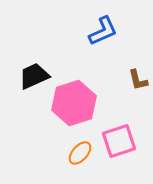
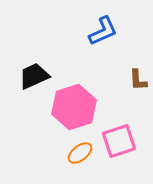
brown L-shape: rotated 10 degrees clockwise
pink hexagon: moved 4 px down
orange ellipse: rotated 10 degrees clockwise
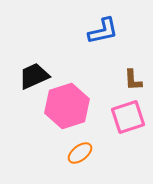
blue L-shape: rotated 12 degrees clockwise
brown L-shape: moved 5 px left
pink hexagon: moved 7 px left, 1 px up
pink square: moved 9 px right, 24 px up
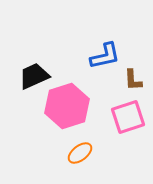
blue L-shape: moved 2 px right, 25 px down
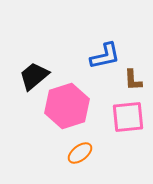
black trapezoid: rotated 16 degrees counterclockwise
pink square: rotated 12 degrees clockwise
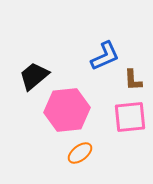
blue L-shape: rotated 12 degrees counterclockwise
pink hexagon: moved 4 px down; rotated 12 degrees clockwise
pink square: moved 2 px right
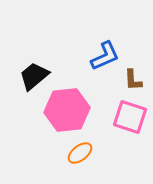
pink square: rotated 24 degrees clockwise
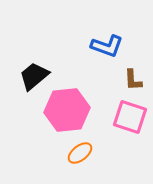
blue L-shape: moved 2 px right, 10 px up; rotated 44 degrees clockwise
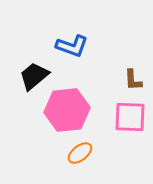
blue L-shape: moved 35 px left
pink square: rotated 16 degrees counterclockwise
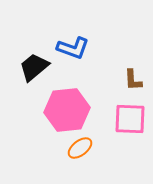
blue L-shape: moved 1 px right, 2 px down
black trapezoid: moved 9 px up
pink square: moved 2 px down
orange ellipse: moved 5 px up
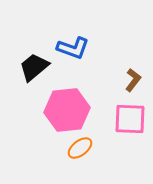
brown L-shape: rotated 140 degrees counterclockwise
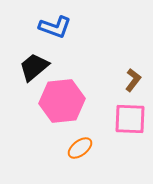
blue L-shape: moved 18 px left, 21 px up
pink hexagon: moved 5 px left, 9 px up
